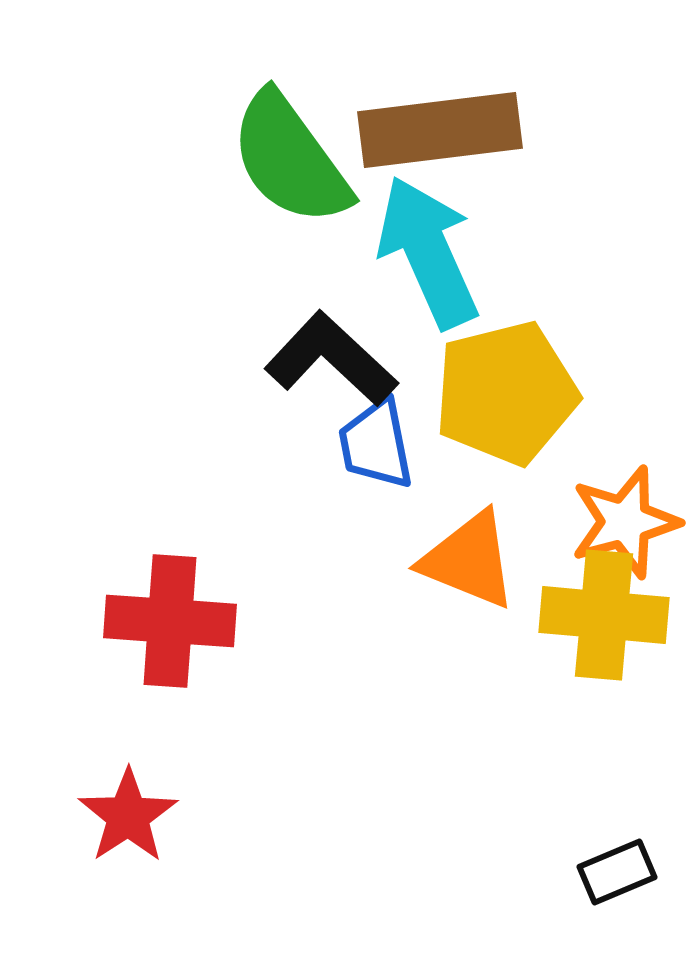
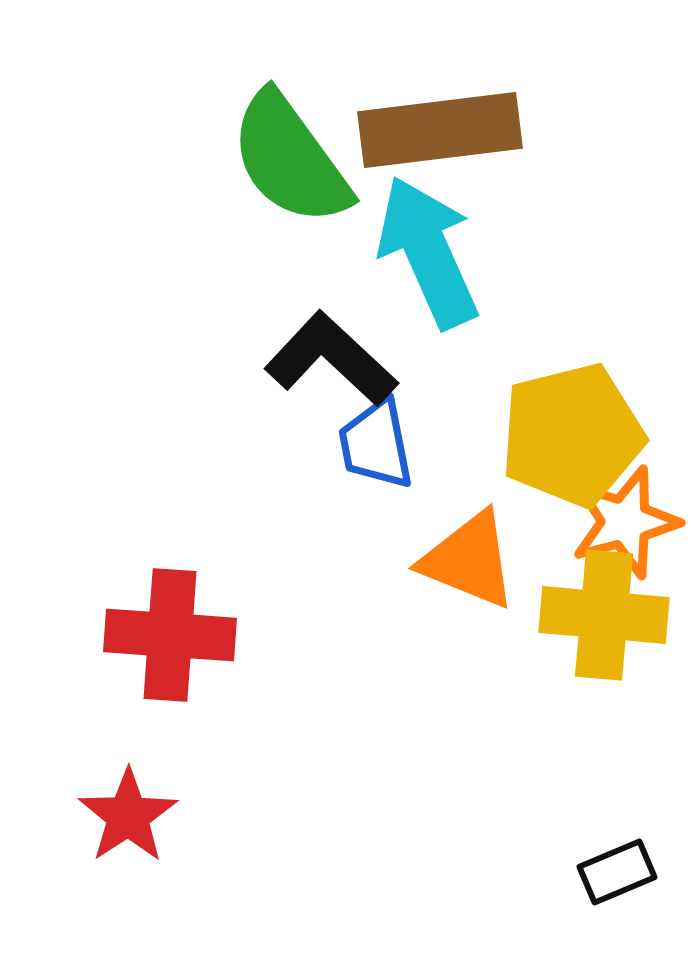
yellow pentagon: moved 66 px right, 42 px down
red cross: moved 14 px down
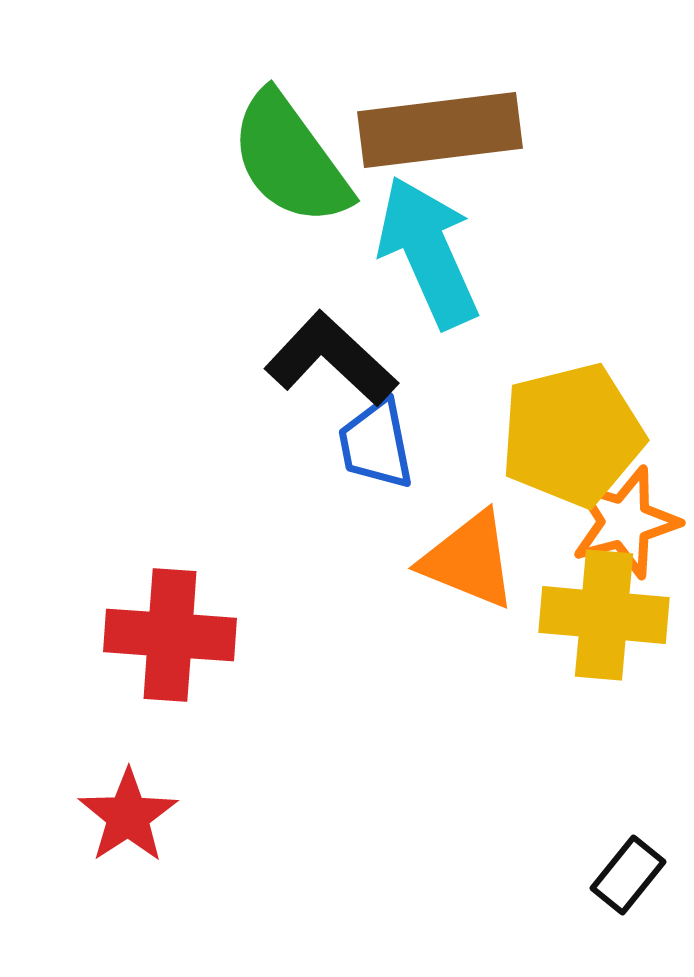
black rectangle: moved 11 px right, 3 px down; rotated 28 degrees counterclockwise
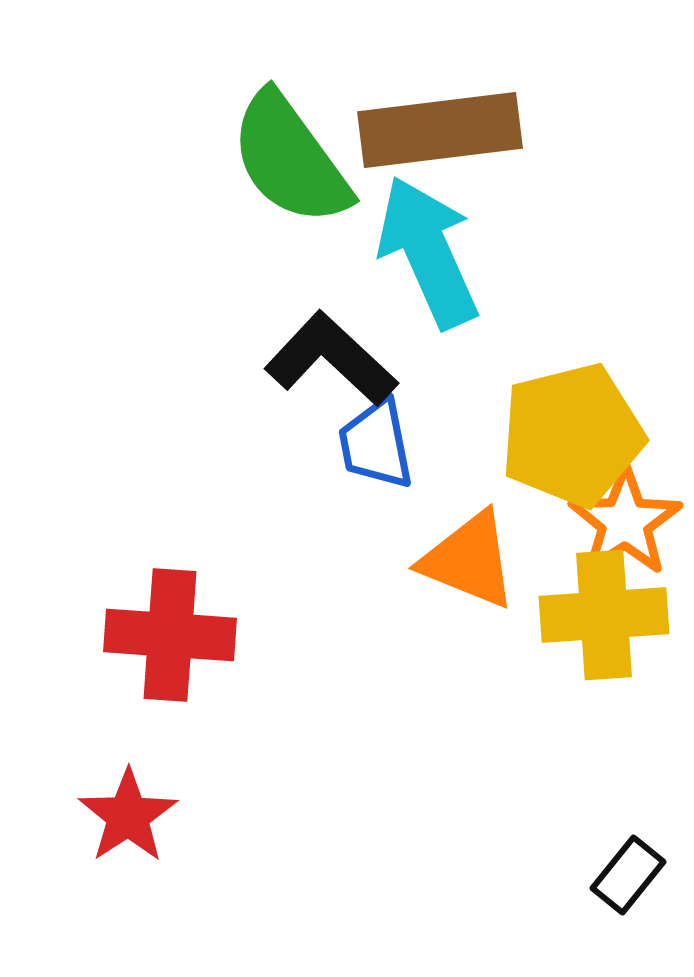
orange star: rotated 18 degrees counterclockwise
yellow cross: rotated 9 degrees counterclockwise
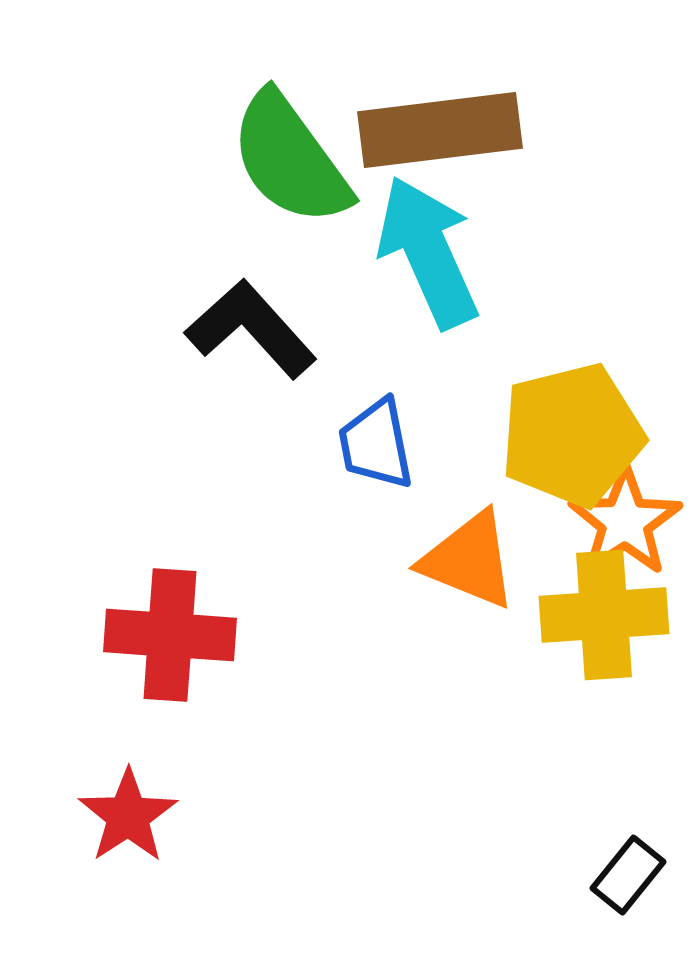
black L-shape: moved 80 px left, 30 px up; rotated 5 degrees clockwise
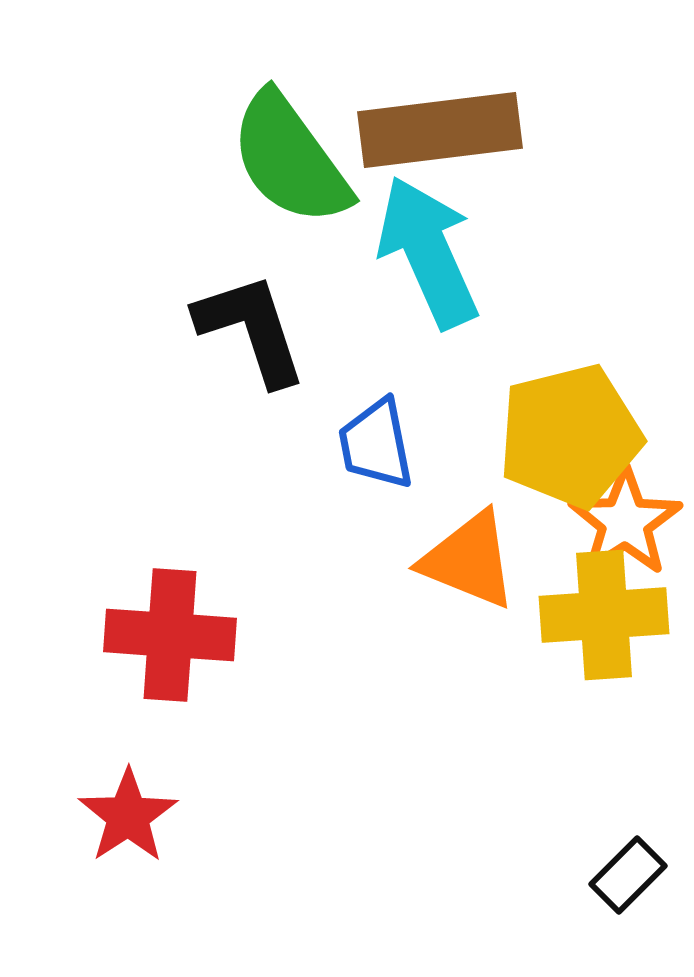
black L-shape: rotated 24 degrees clockwise
yellow pentagon: moved 2 px left, 1 px down
black rectangle: rotated 6 degrees clockwise
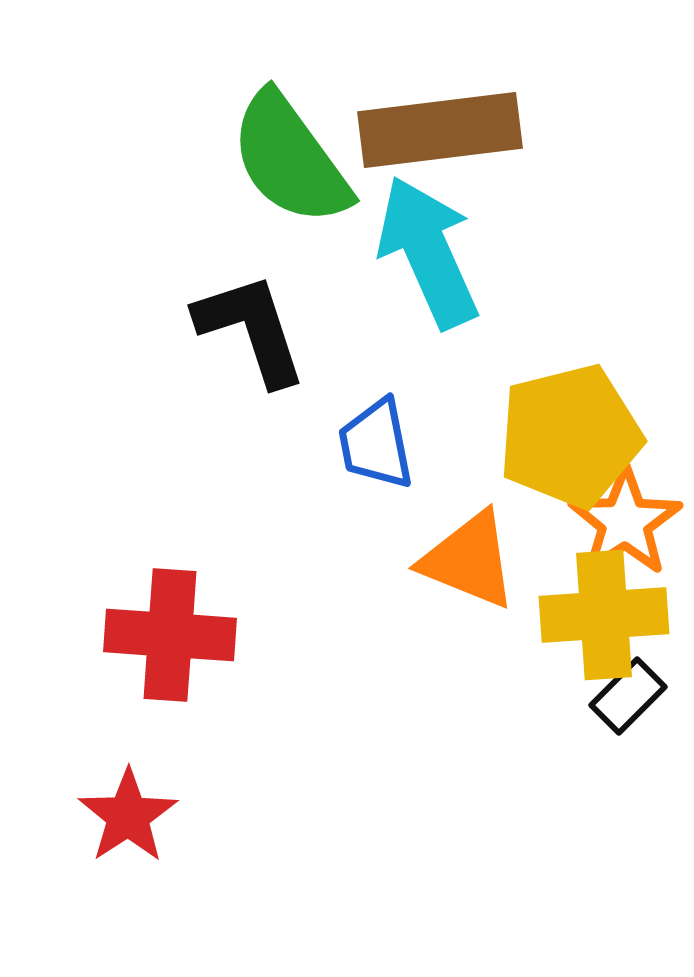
black rectangle: moved 179 px up
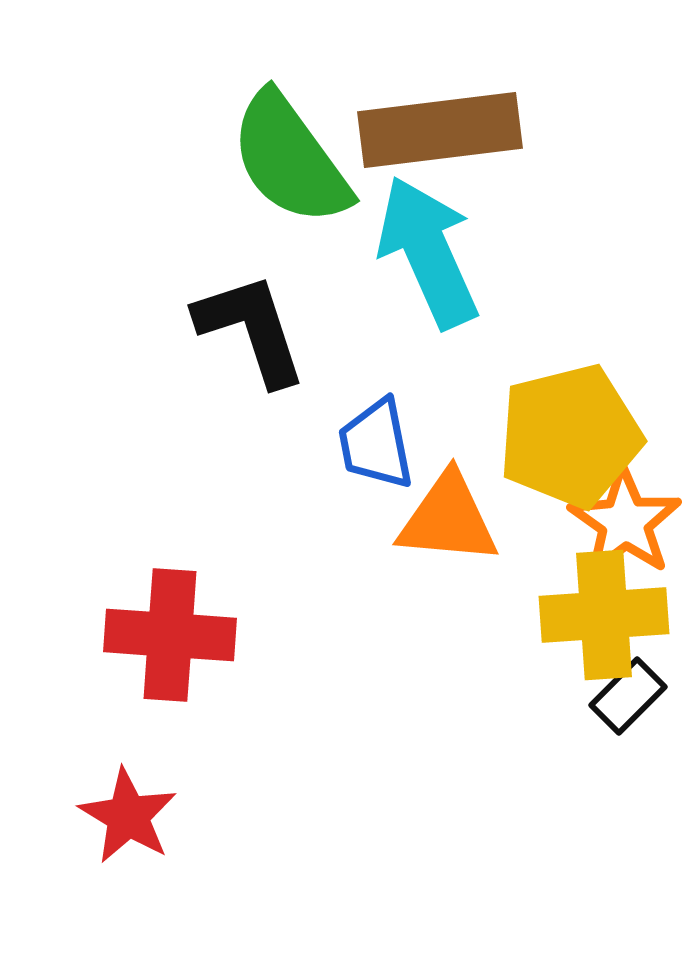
orange star: rotated 4 degrees counterclockwise
orange triangle: moved 21 px left, 41 px up; rotated 17 degrees counterclockwise
red star: rotated 8 degrees counterclockwise
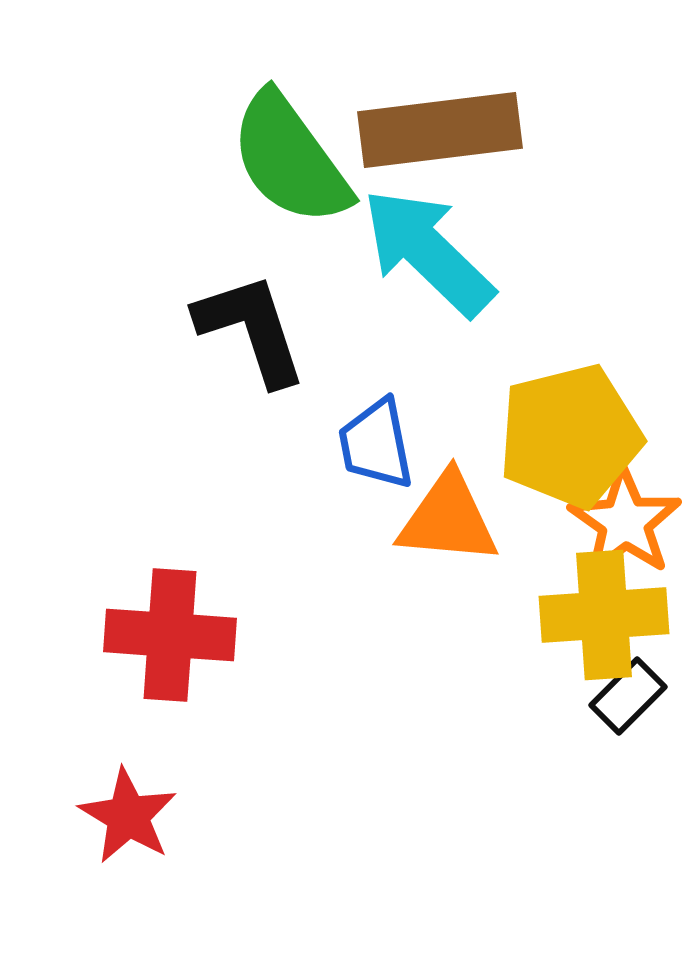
cyan arrow: rotated 22 degrees counterclockwise
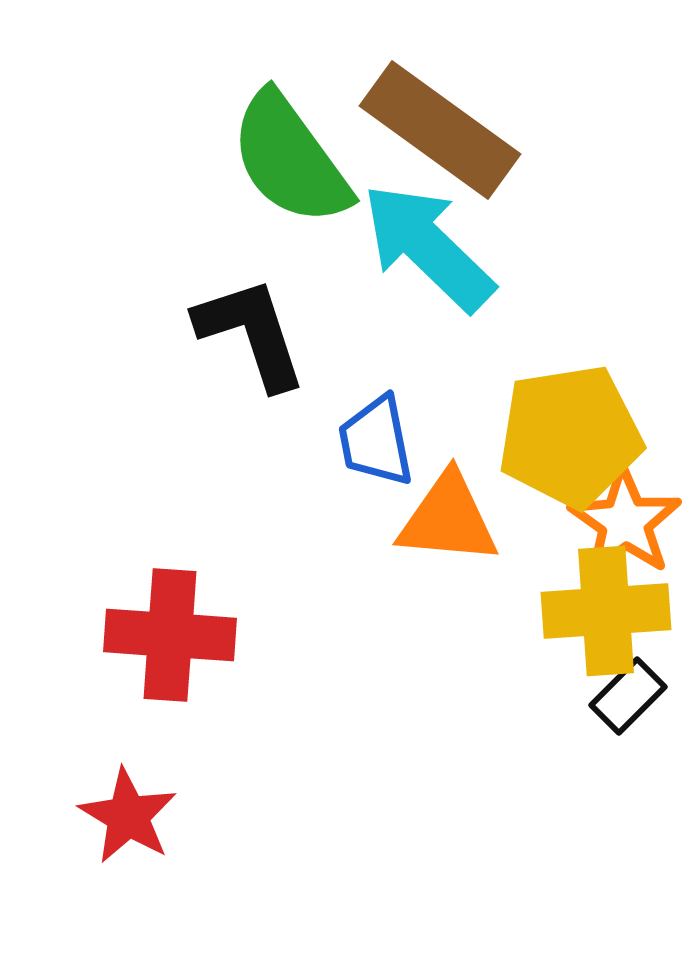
brown rectangle: rotated 43 degrees clockwise
cyan arrow: moved 5 px up
black L-shape: moved 4 px down
yellow pentagon: rotated 5 degrees clockwise
blue trapezoid: moved 3 px up
yellow cross: moved 2 px right, 4 px up
